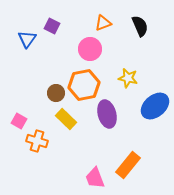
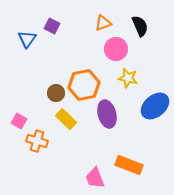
pink circle: moved 26 px right
orange rectangle: moved 1 px right; rotated 72 degrees clockwise
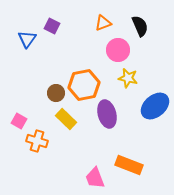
pink circle: moved 2 px right, 1 px down
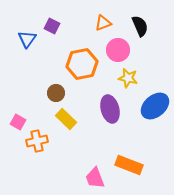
orange hexagon: moved 2 px left, 21 px up
purple ellipse: moved 3 px right, 5 px up
pink square: moved 1 px left, 1 px down
orange cross: rotated 30 degrees counterclockwise
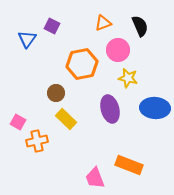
blue ellipse: moved 2 px down; rotated 44 degrees clockwise
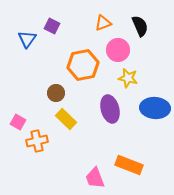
orange hexagon: moved 1 px right, 1 px down
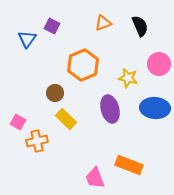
pink circle: moved 41 px right, 14 px down
orange hexagon: rotated 12 degrees counterclockwise
brown circle: moved 1 px left
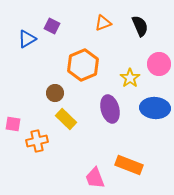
blue triangle: rotated 24 degrees clockwise
yellow star: moved 2 px right; rotated 24 degrees clockwise
pink square: moved 5 px left, 2 px down; rotated 21 degrees counterclockwise
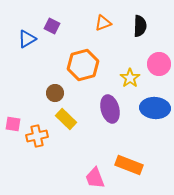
black semicircle: rotated 25 degrees clockwise
orange hexagon: rotated 8 degrees clockwise
orange cross: moved 5 px up
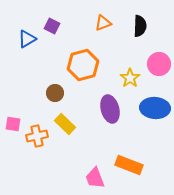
yellow rectangle: moved 1 px left, 5 px down
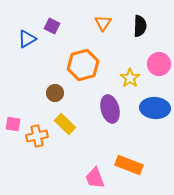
orange triangle: rotated 36 degrees counterclockwise
